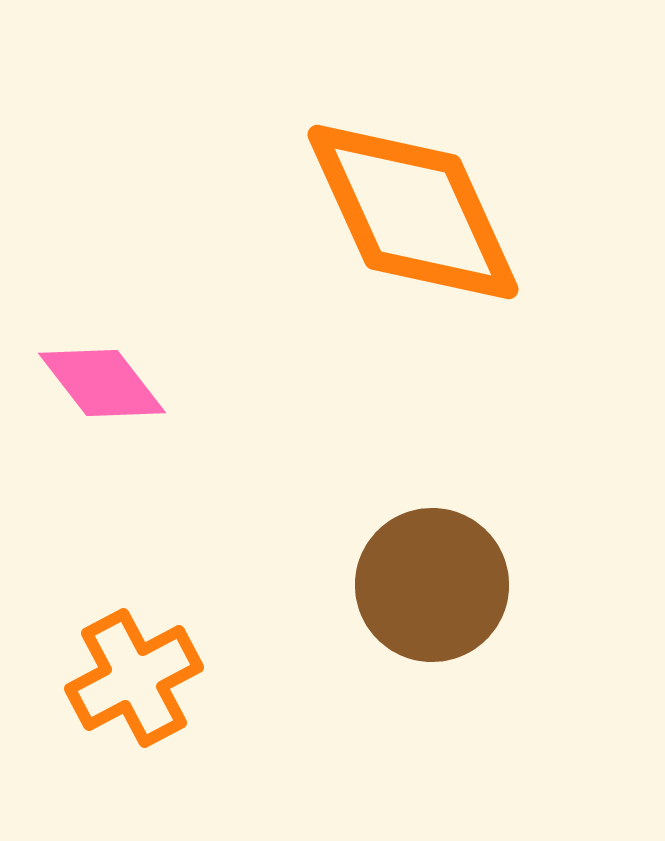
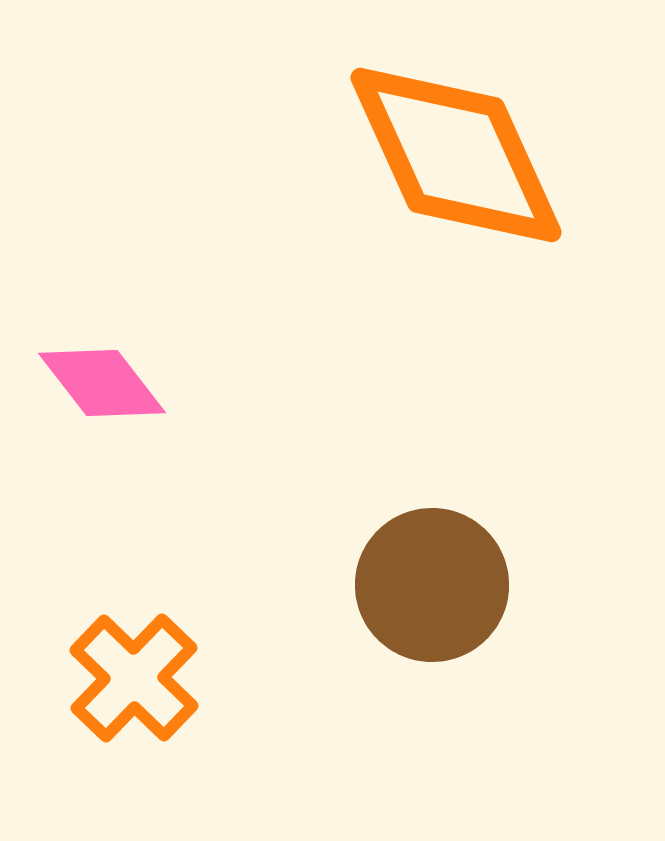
orange diamond: moved 43 px right, 57 px up
orange cross: rotated 18 degrees counterclockwise
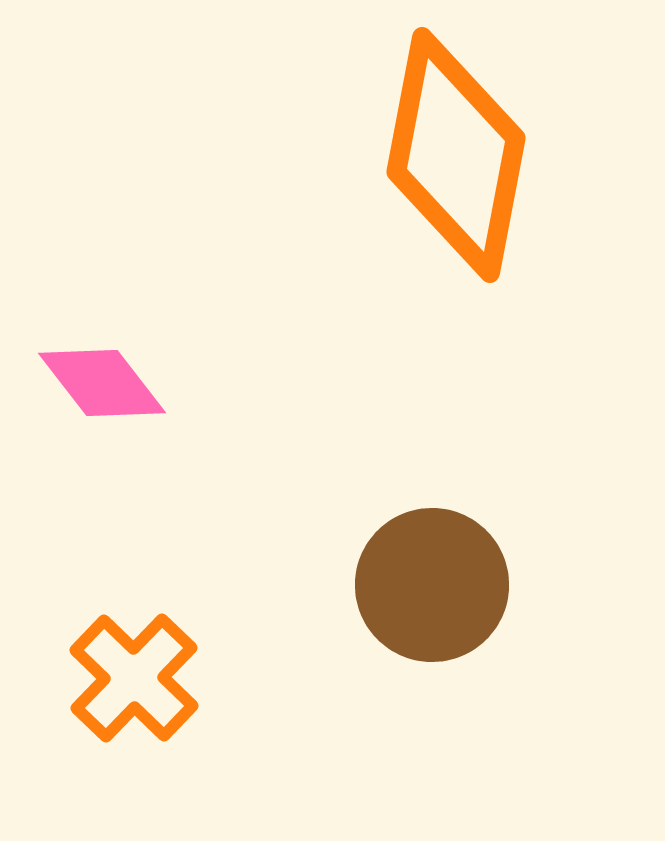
orange diamond: rotated 35 degrees clockwise
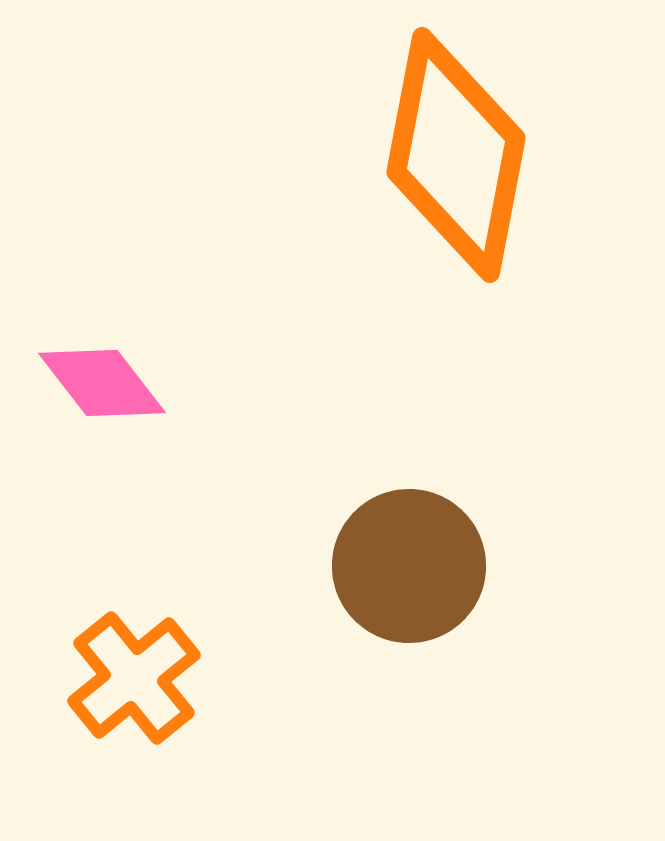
brown circle: moved 23 px left, 19 px up
orange cross: rotated 7 degrees clockwise
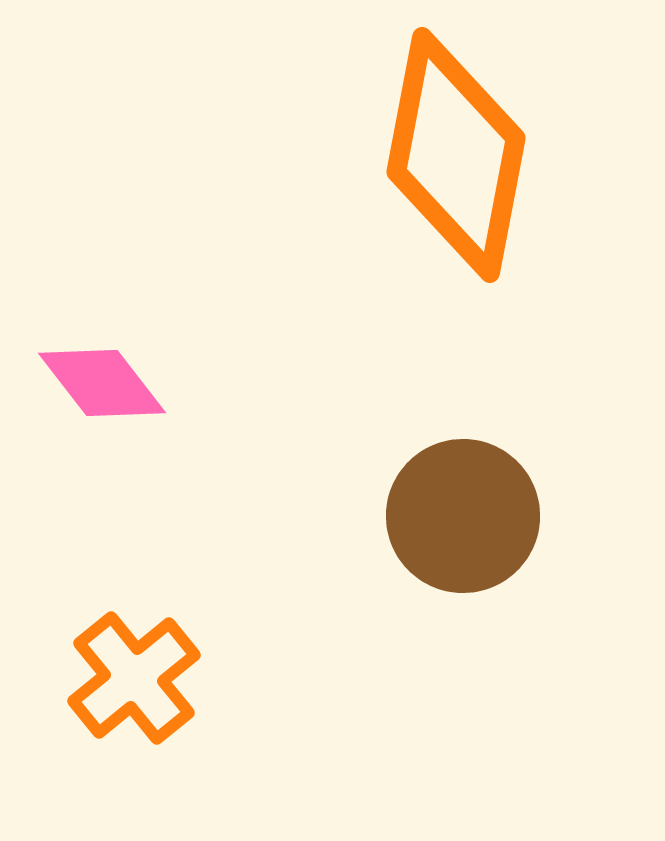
brown circle: moved 54 px right, 50 px up
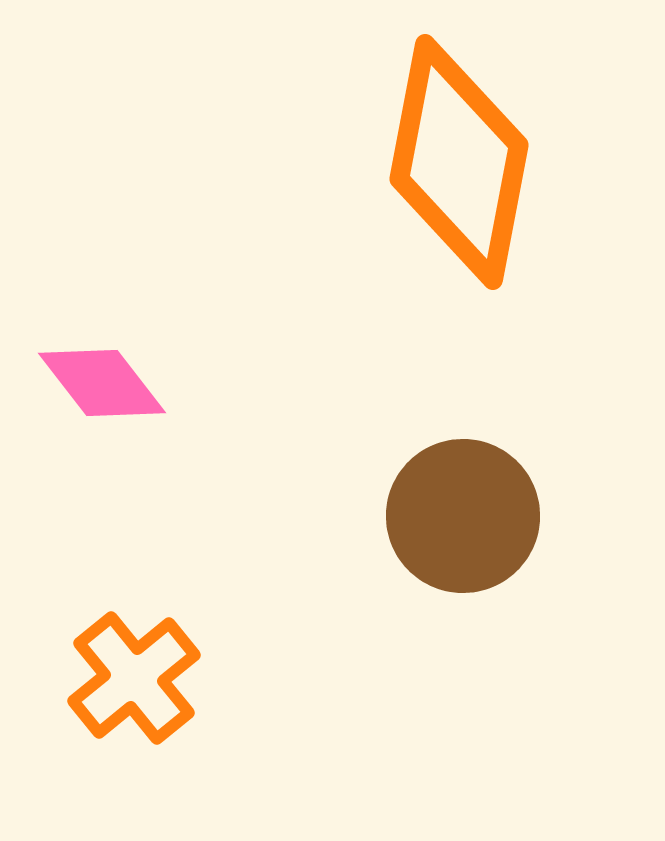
orange diamond: moved 3 px right, 7 px down
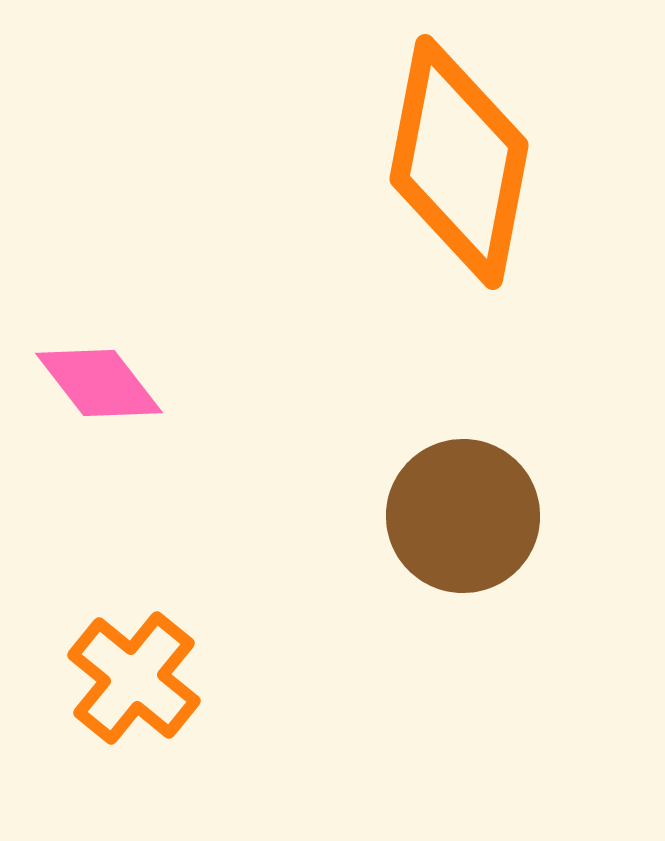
pink diamond: moved 3 px left
orange cross: rotated 12 degrees counterclockwise
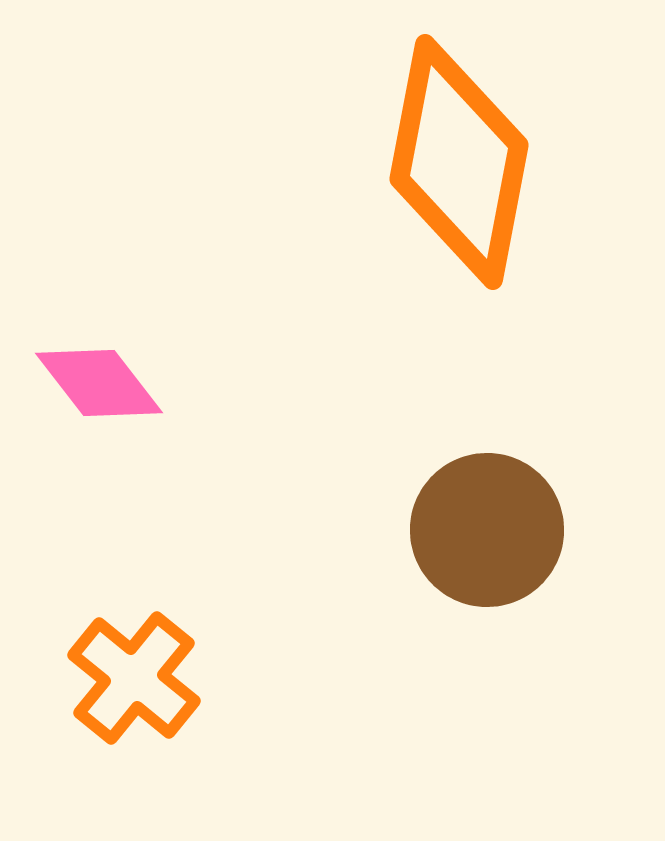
brown circle: moved 24 px right, 14 px down
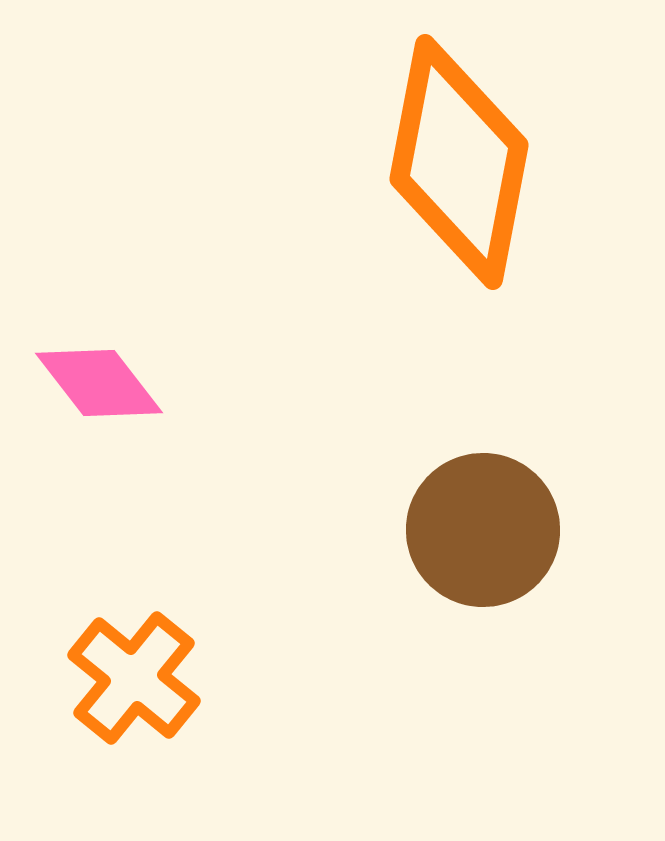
brown circle: moved 4 px left
